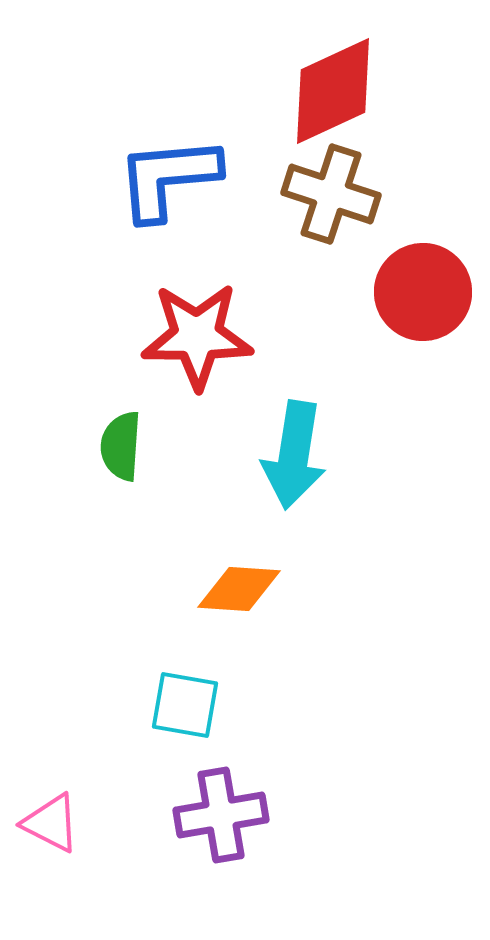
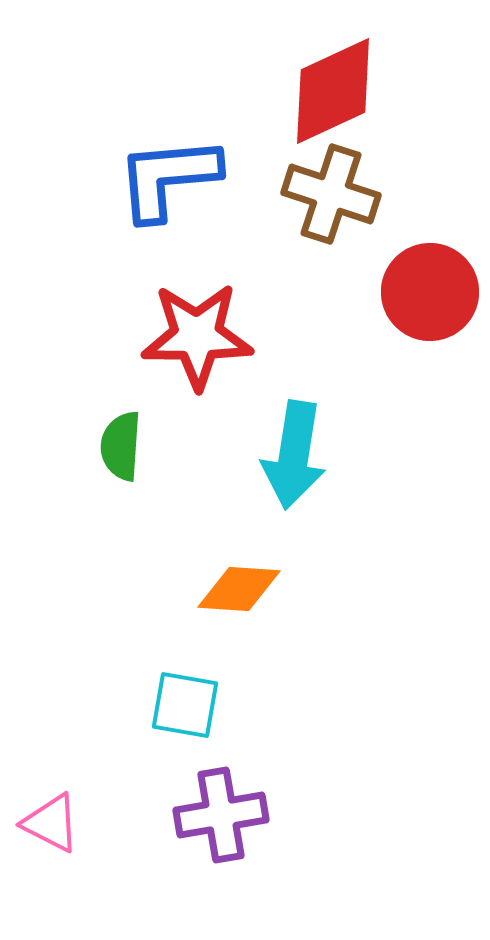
red circle: moved 7 px right
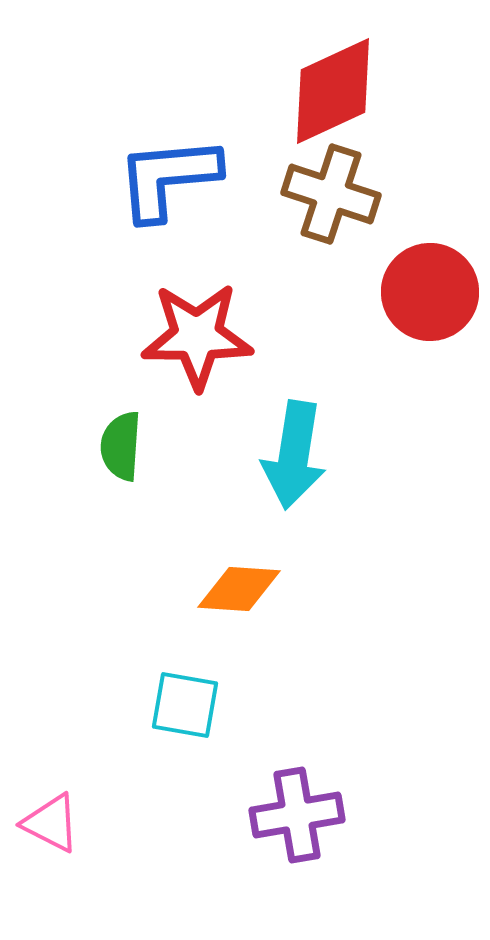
purple cross: moved 76 px right
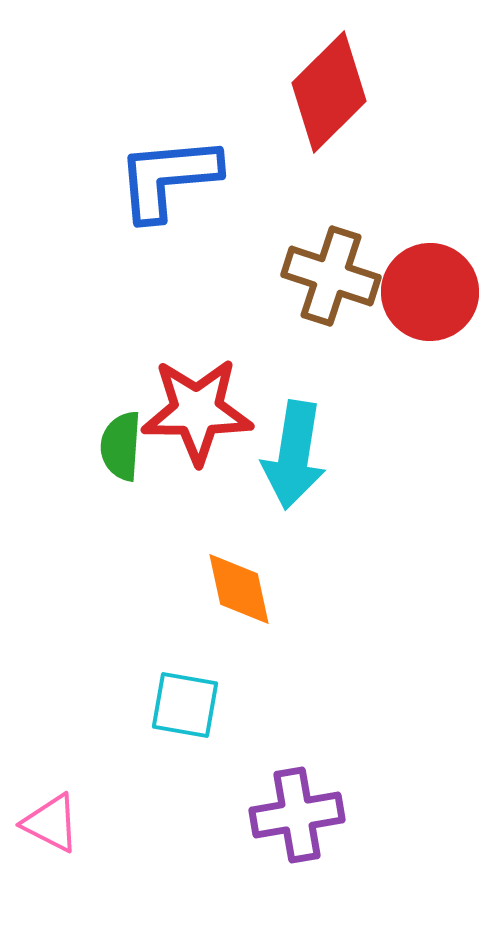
red diamond: moved 4 px left, 1 px down; rotated 20 degrees counterclockwise
brown cross: moved 82 px down
red star: moved 75 px down
orange diamond: rotated 74 degrees clockwise
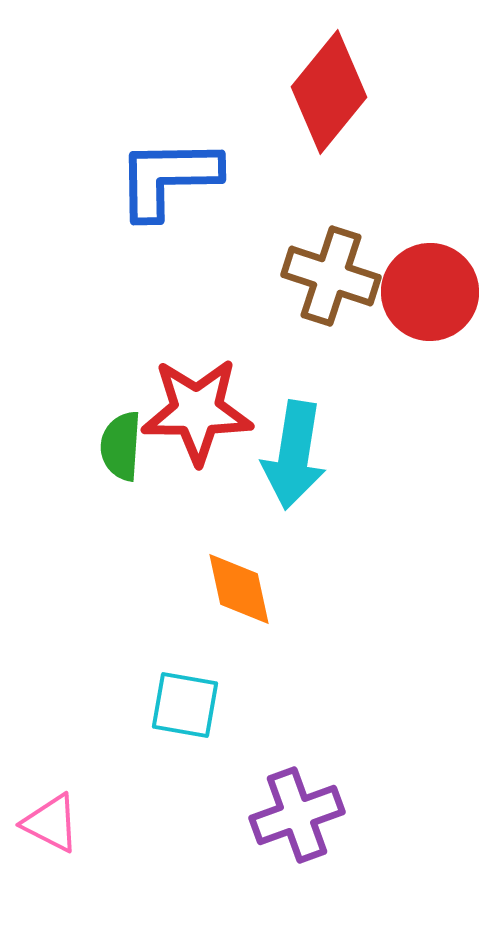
red diamond: rotated 6 degrees counterclockwise
blue L-shape: rotated 4 degrees clockwise
purple cross: rotated 10 degrees counterclockwise
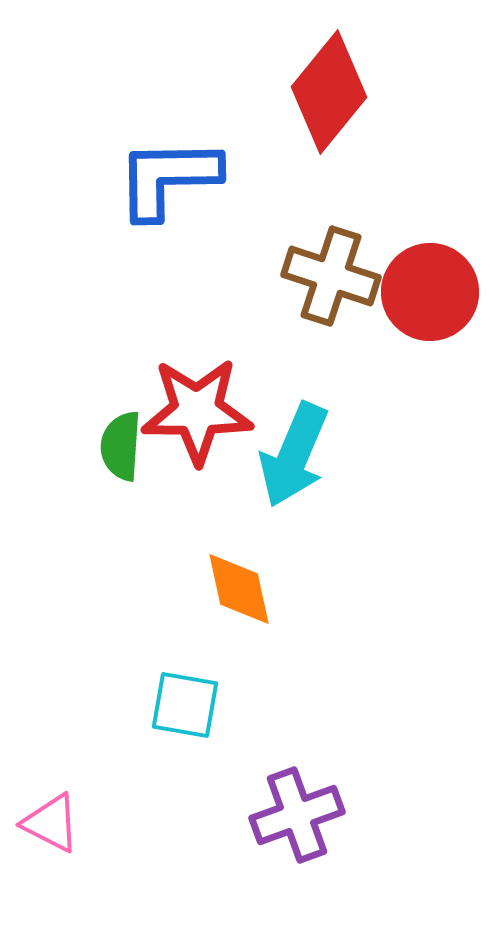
cyan arrow: rotated 14 degrees clockwise
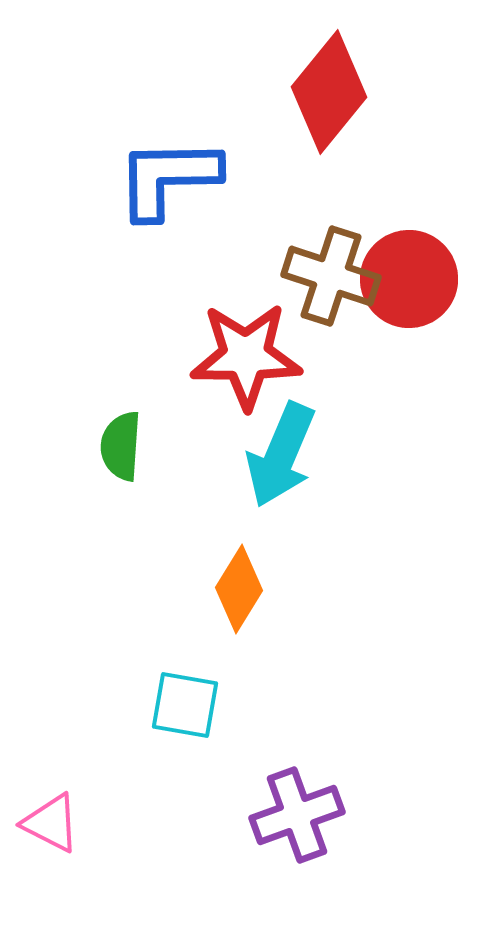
red circle: moved 21 px left, 13 px up
red star: moved 49 px right, 55 px up
cyan arrow: moved 13 px left
orange diamond: rotated 44 degrees clockwise
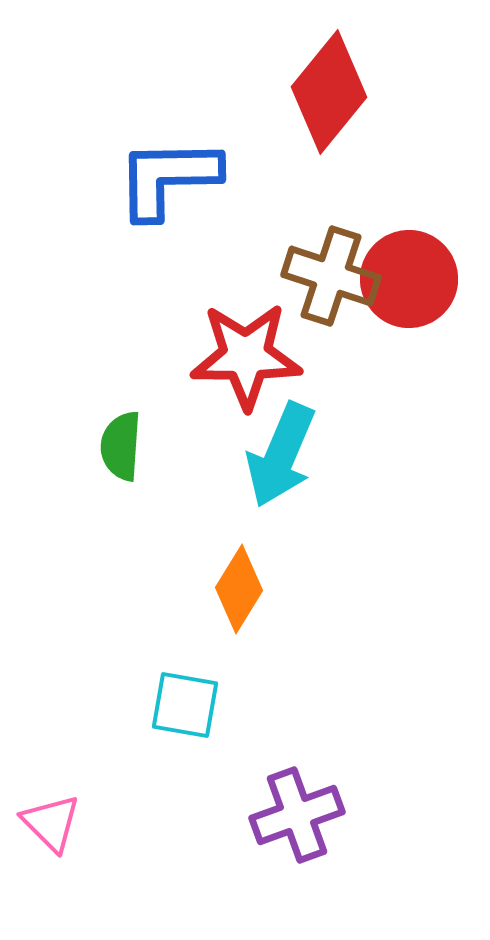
pink triangle: rotated 18 degrees clockwise
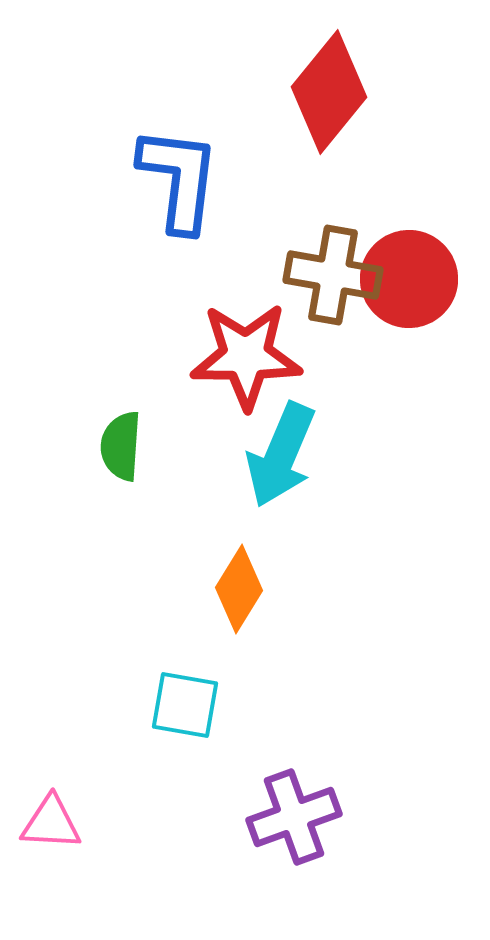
blue L-shape: moved 11 px right, 1 px down; rotated 98 degrees clockwise
brown cross: moved 2 px right, 1 px up; rotated 8 degrees counterclockwise
purple cross: moved 3 px left, 2 px down
pink triangle: rotated 42 degrees counterclockwise
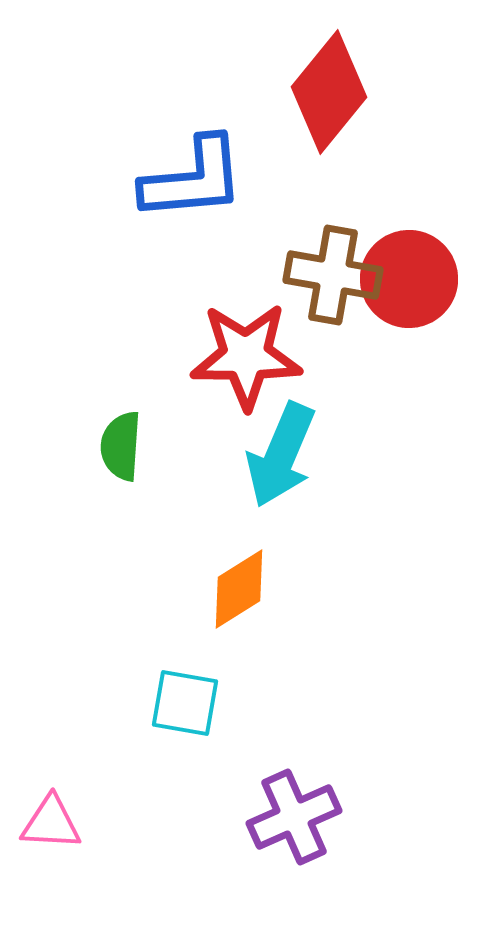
blue L-shape: moved 14 px right; rotated 78 degrees clockwise
orange diamond: rotated 26 degrees clockwise
cyan square: moved 2 px up
purple cross: rotated 4 degrees counterclockwise
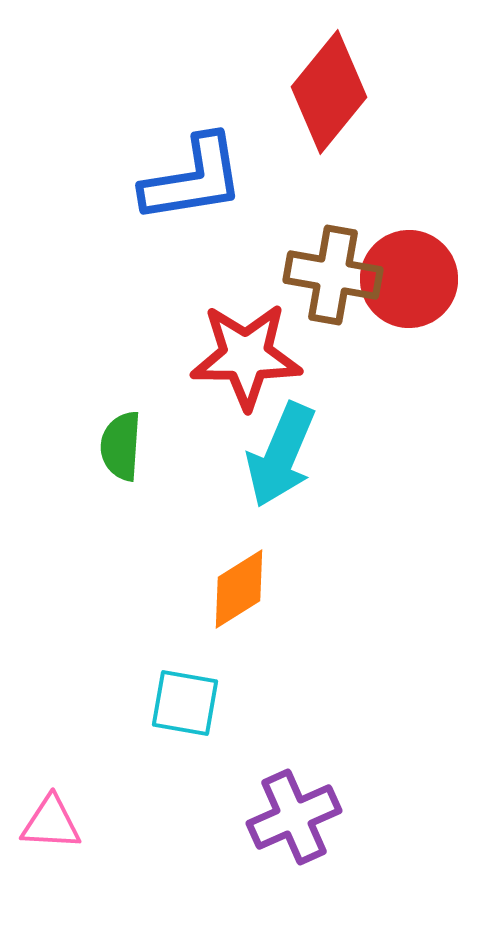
blue L-shape: rotated 4 degrees counterclockwise
